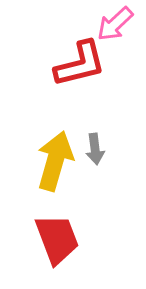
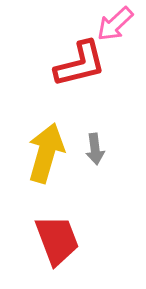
yellow arrow: moved 9 px left, 8 px up
red trapezoid: moved 1 px down
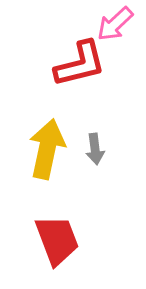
yellow arrow: moved 1 px right, 4 px up; rotated 4 degrees counterclockwise
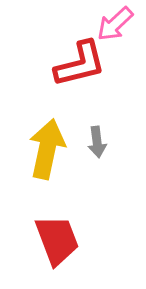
gray arrow: moved 2 px right, 7 px up
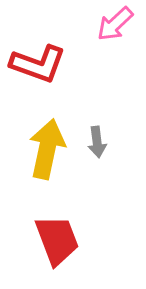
red L-shape: moved 42 px left; rotated 34 degrees clockwise
